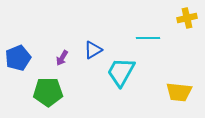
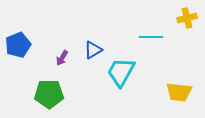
cyan line: moved 3 px right, 1 px up
blue pentagon: moved 13 px up
green pentagon: moved 1 px right, 2 px down
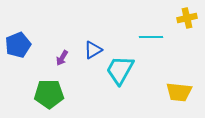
cyan trapezoid: moved 1 px left, 2 px up
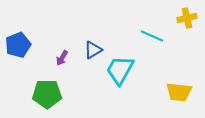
cyan line: moved 1 px right, 1 px up; rotated 25 degrees clockwise
green pentagon: moved 2 px left
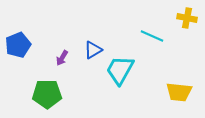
yellow cross: rotated 24 degrees clockwise
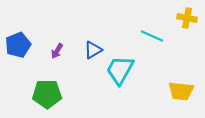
purple arrow: moved 5 px left, 7 px up
yellow trapezoid: moved 2 px right, 1 px up
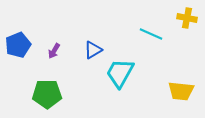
cyan line: moved 1 px left, 2 px up
purple arrow: moved 3 px left
cyan trapezoid: moved 3 px down
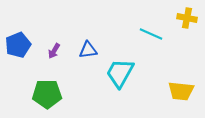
blue triangle: moved 5 px left; rotated 24 degrees clockwise
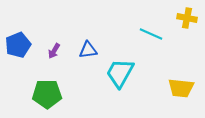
yellow trapezoid: moved 3 px up
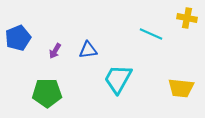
blue pentagon: moved 7 px up
purple arrow: moved 1 px right
cyan trapezoid: moved 2 px left, 6 px down
green pentagon: moved 1 px up
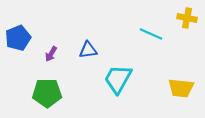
purple arrow: moved 4 px left, 3 px down
